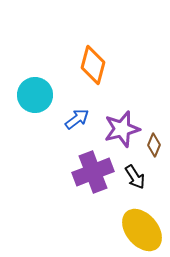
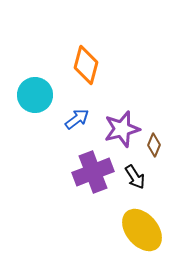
orange diamond: moved 7 px left
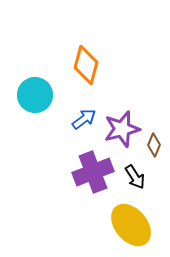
blue arrow: moved 7 px right
yellow ellipse: moved 11 px left, 5 px up
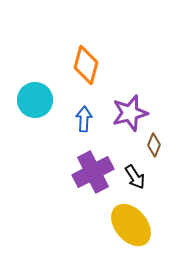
cyan circle: moved 5 px down
blue arrow: rotated 50 degrees counterclockwise
purple star: moved 8 px right, 16 px up
purple cross: rotated 6 degrees counterclockwise
